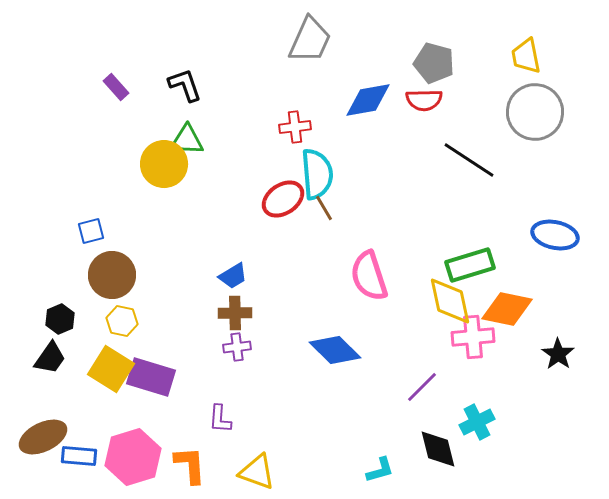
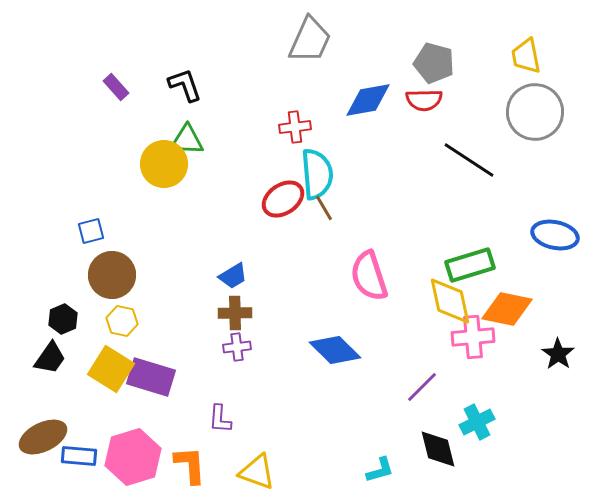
black hexagon at (60, 319): moved 3 px right
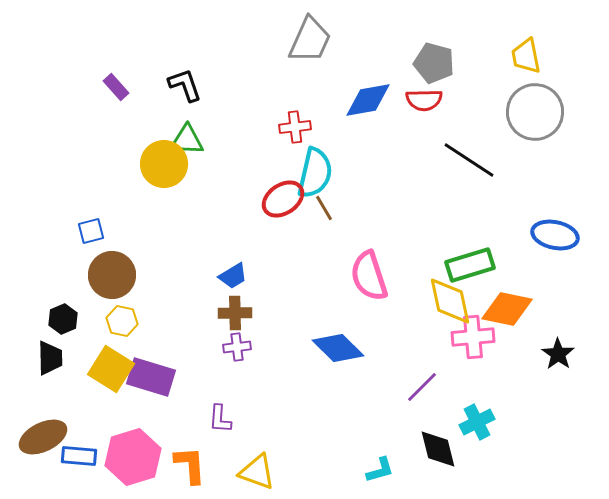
cyan semicircle at (317, 174): moved 2 px left, 1 px up; rotated 18 degrees clockwise
blue diamond at (335, 350): moved 3 px right, 2 px up
black trapezoid at (50, 358): rotated 36 degrees counterclockwise
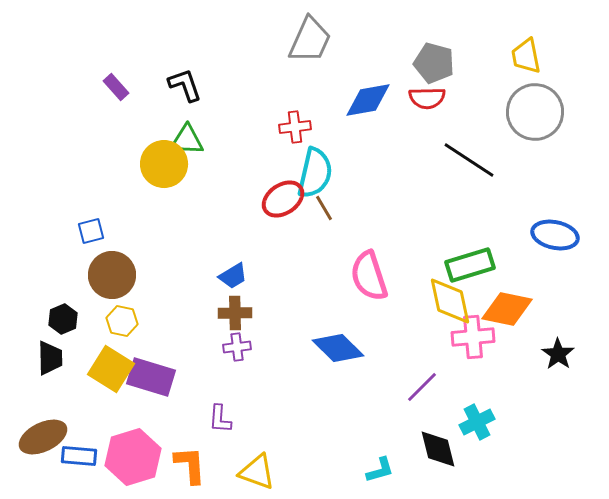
red semicircle at (424, 100): moved 3 px right, 2 px up
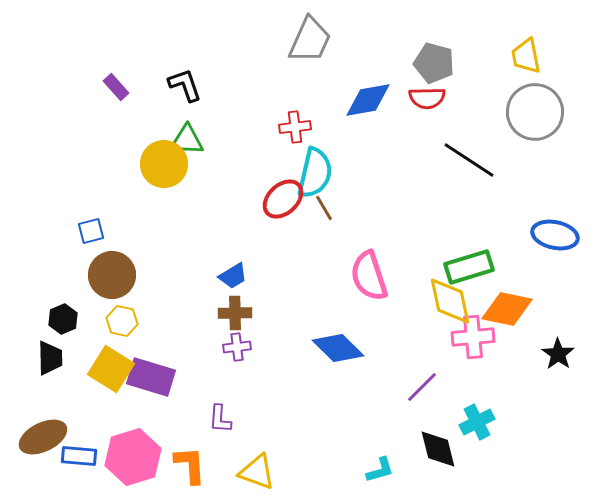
red ellipse at (283, 199): rotated 9 degrees counterclockwise
green rectangle at (470, 265): moved 1 px left, 2 px down
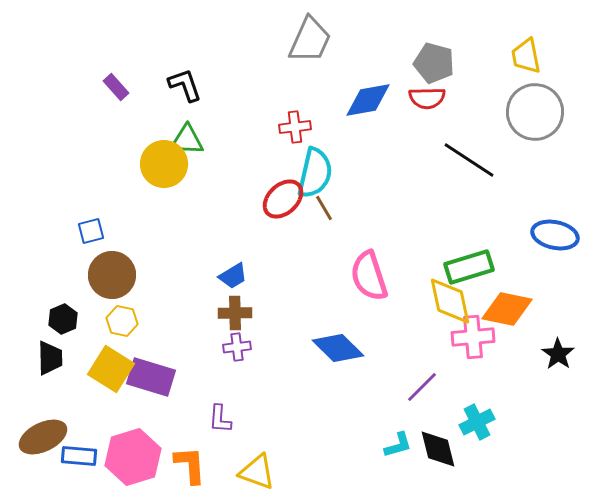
cyan L-shape at (380, 470): moved 18 px right, 25 px up
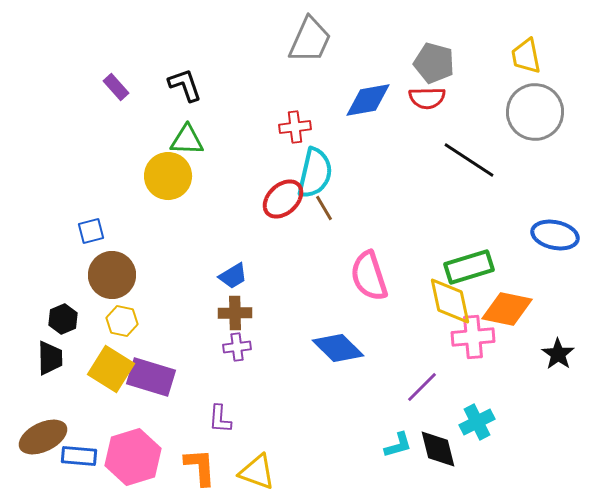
yellow circle at (164, 164): moved 4 px right, 12 px down
orange L-shape at (190, 465): moved 10 px right, 2 px down
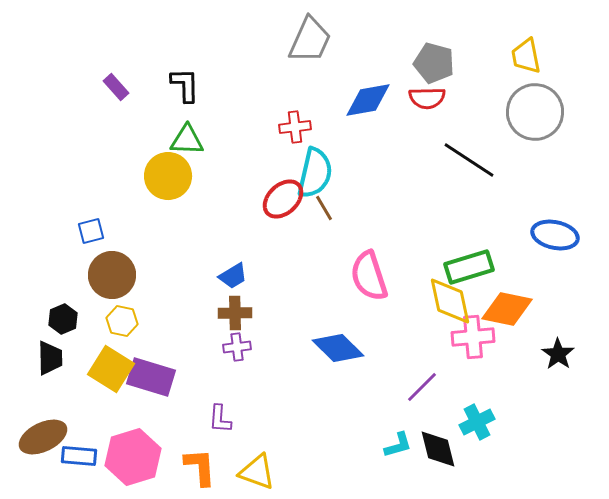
black L-shape at (185, 85): rotated 18 degrees clockwise
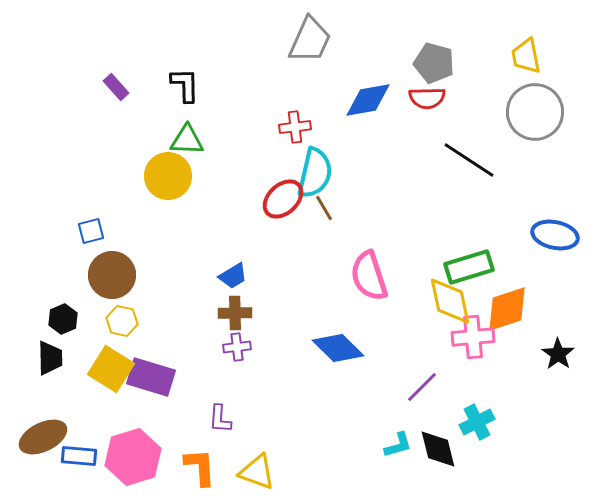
orange diamond at (507, 309): rotated 30 degrees counterclockwise
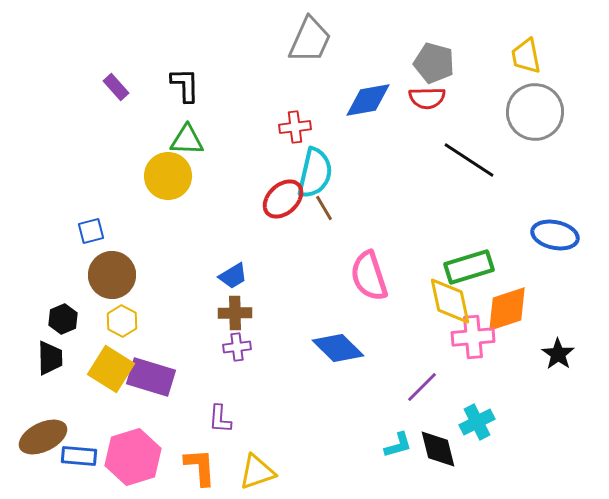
yellow hexagon at (122, 321): rotated 16 degrees clockwise
yellow triangle at (257, 472): rotated 39 degrees counterclockwise
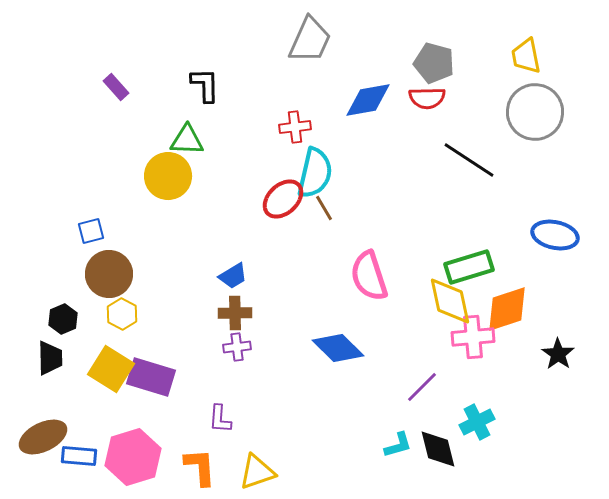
black L-shape at (185, 85): moved 20 px right
brown circle at (112, 275): moved 3 px left, 1 px up
yellow hexagon at (122, 321): moved 7 px up
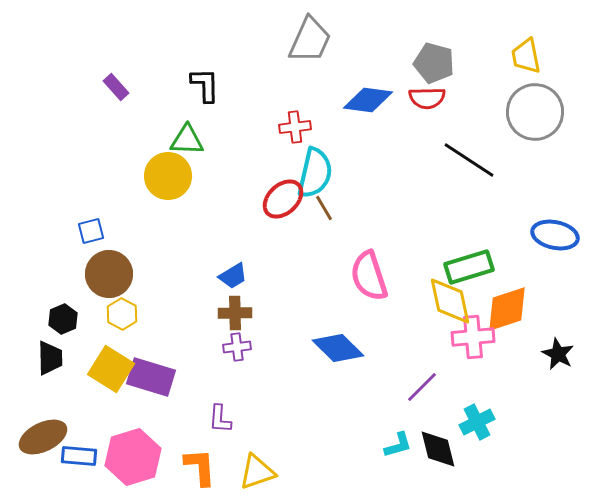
blue diamond at (368, 100): rotated 18 degrees clockwise
black star at (558, 354): rotated 8 degrees counterclockwise
